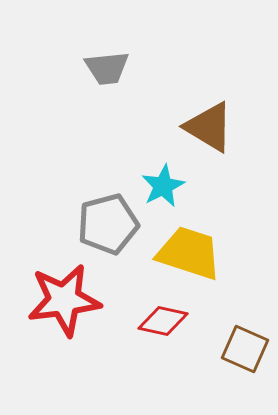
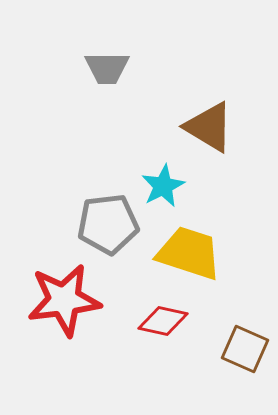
gray trapezoid: rotated 6 degrees clockwise
gray pentagon: rotated 8 degrees clockwise
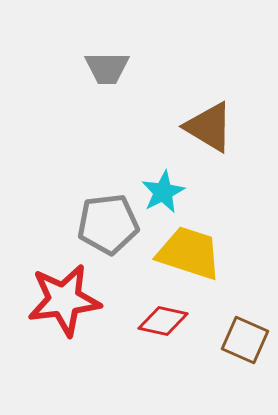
cyan star: moved 6 px down
brown square: moved 9 px up
